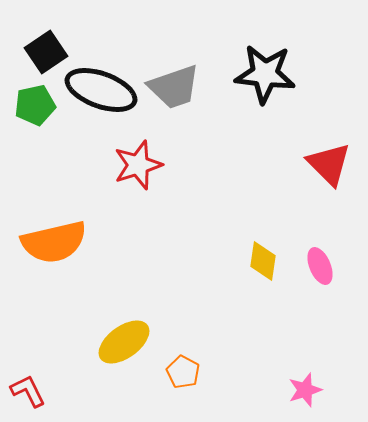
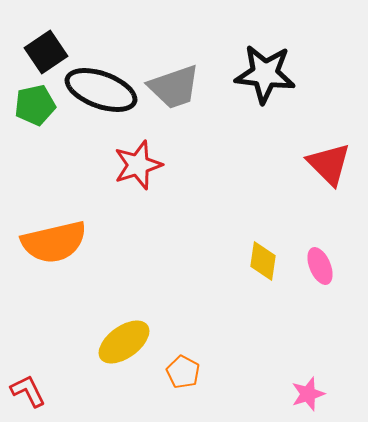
pink star: moved 3 px right, 4 px down
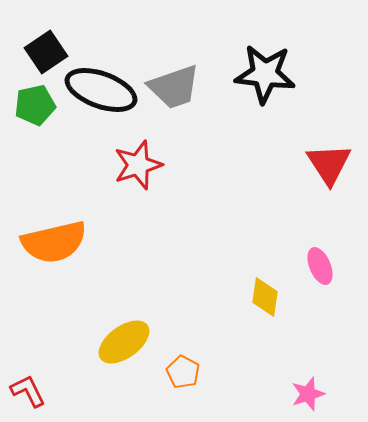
red triangle: rotated 12 degrees clockwise
yellow diamond: moved 2 px right, 36 px down
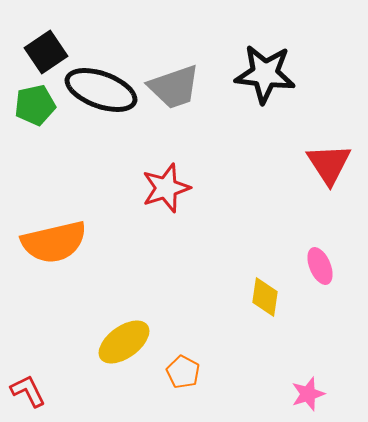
red star: moved 28 px right, 23 px down
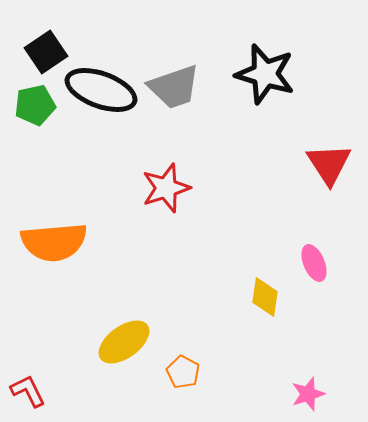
black star: rotated 10 degrees clockwise
orange semicircle: rotated 8 degrees clockwise
pink ellipse: moved 6 px left, 3 px up
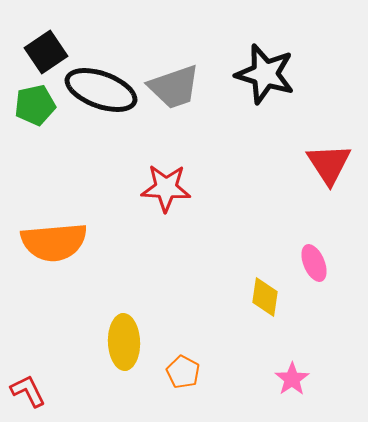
red star: rotated 21 degrees clockwise
yellow ellipse: rotated 56 degrees counterclockwise
pink star: moved 16 px left, 15 px up; rotated 16 degrees counterclockwise
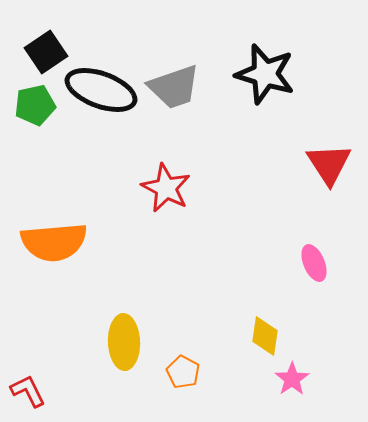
red star: rotated 24 degrees clockwise
yellow diamond: moved 39 px down
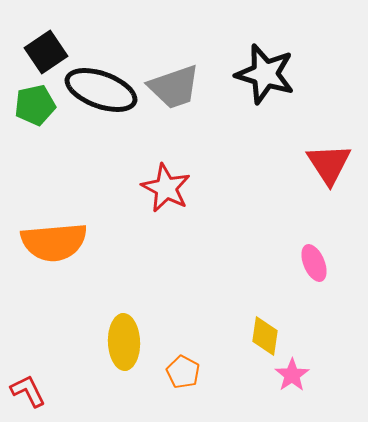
pink star: moved 4 px up
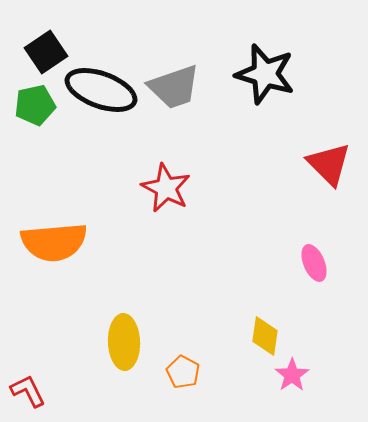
red triangle: rotated 12 degrees counterclockwise
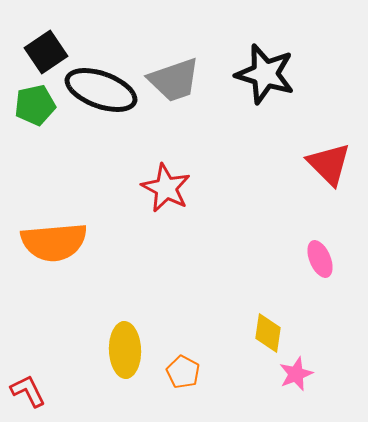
gray trapezoid: moved 7 px up
pink ellipse: moved 6 px right, 4 px up
yellow diamond: moved 3 px right, 3 px up
yellow ellipse: moved 1 px right, 8 px down
pink star: moved 4 px right, 1 px up; rotated 12 degrees clockwise
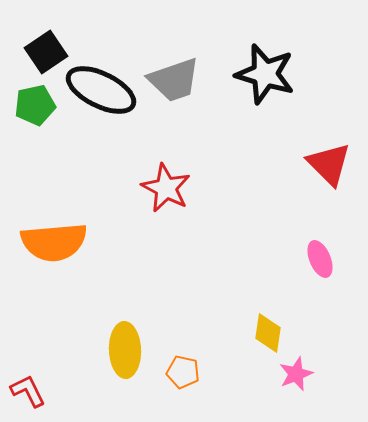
black ellipse: rotated 6 degrees clockwise
orange pentagon: rotated 16 degrees counterclockwise
